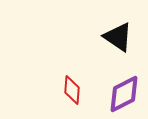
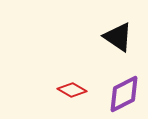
red diamond: rotated 64 degrees counterclockwise
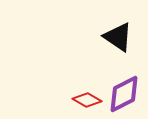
red diamond: moved 15 px right, 10 px down
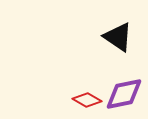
purple diamond: rotated 15 degrees clockwise
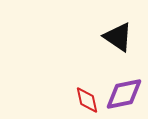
red diamond: rotated 48 degrees clockwise
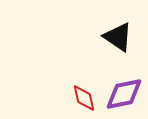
red diamond: moved 3 px left, 2 px up
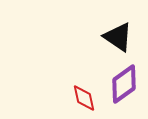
purple diamond: moved 10 px up; rotated 24 degrees counterclockwise
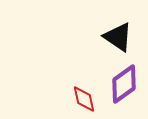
red diamond: moved 1 px down
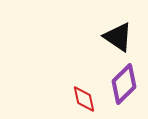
purple diamond: rotated 9 degrees counterclockwise
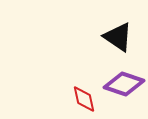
purple diamond: rotated 63 degrees clockwise
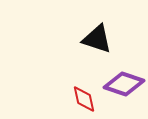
black triangle: moved 21 px left, 2 px down; rotated 16 degrees counterclockwise
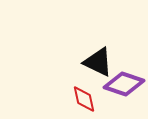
black triangle: moved 1 px right, 23 px down; rotated 8 degrees clockwise
